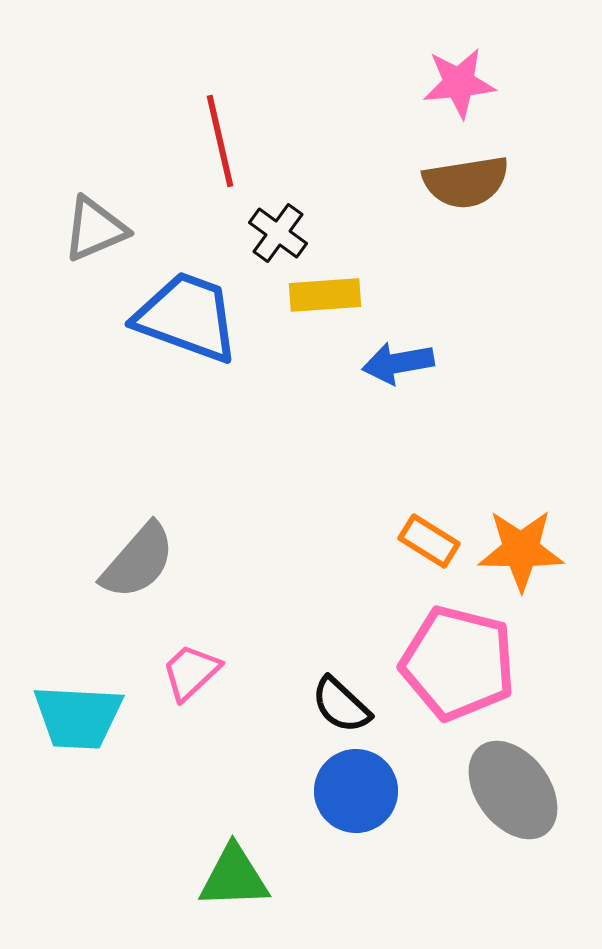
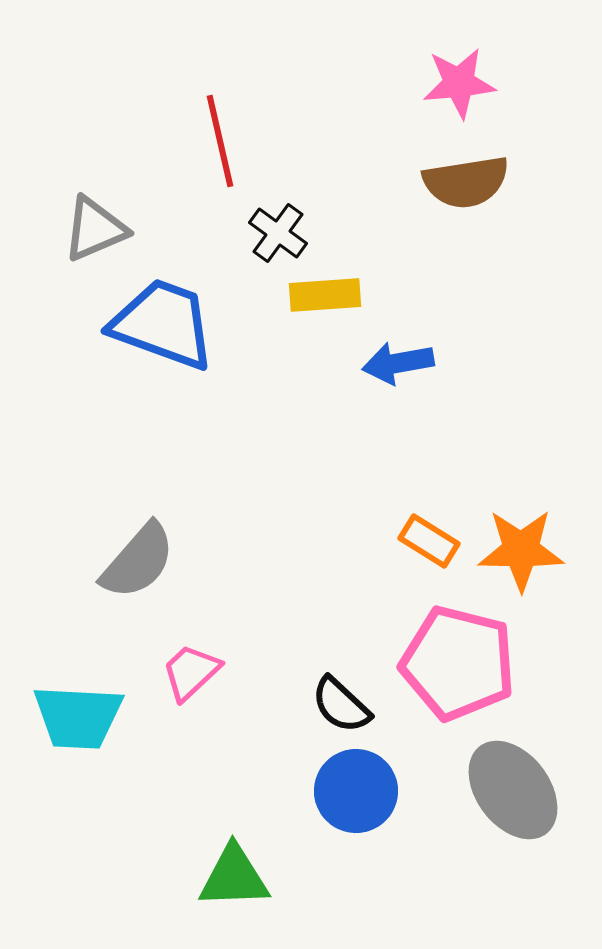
blue trapezoid: moved 24 px left, 7 px down
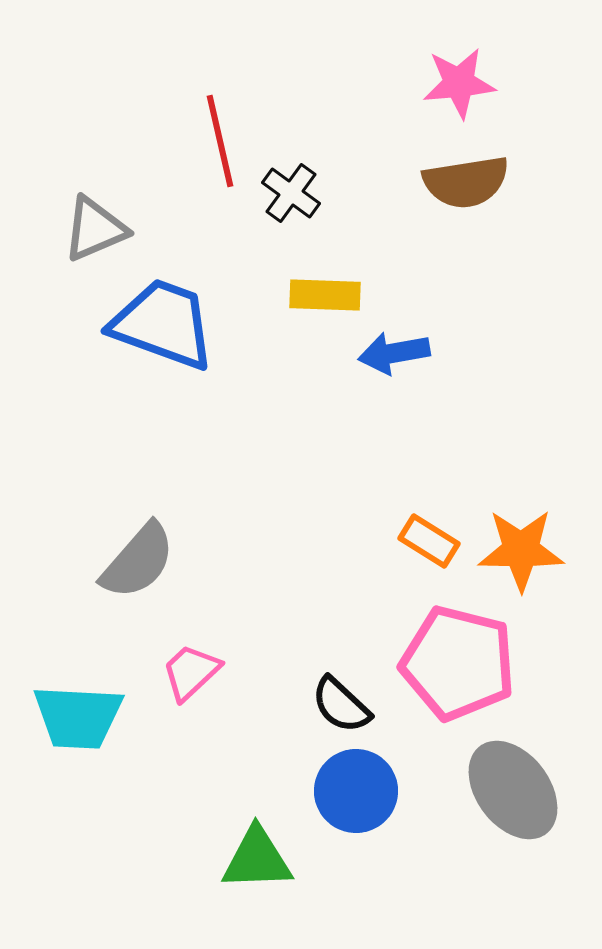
black cross: moved 13 px right, 40 px up
yellow rectangle: rotated 6 degrees clockwise
blue arrow: moved 4 px left, 10 px up
green triangle: moved 23 px right, 18 px up
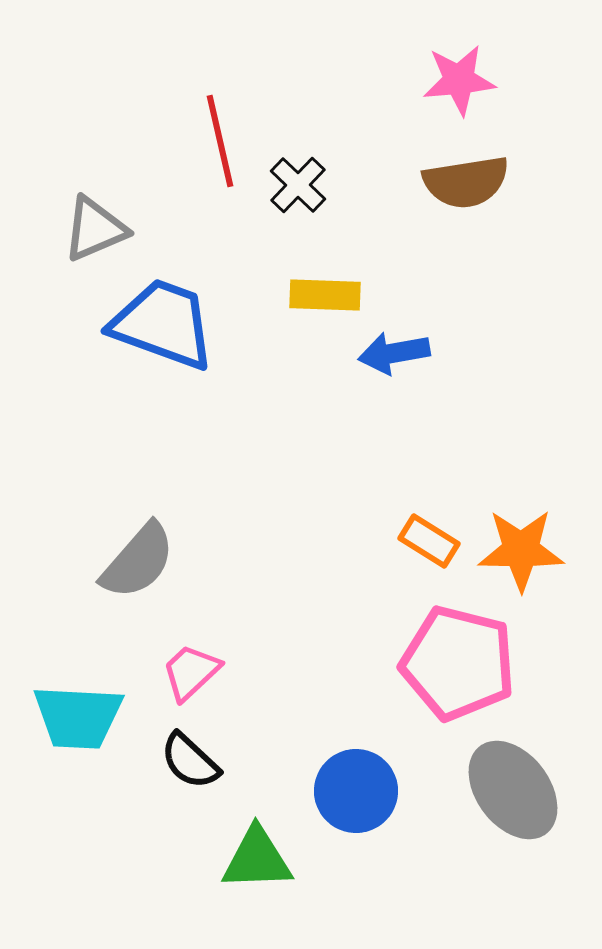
pink star: moved 3 px up
black cross: moved 7 px right, 8 px up; rotated 8 degrees clockwise
black semicircle: moved 151 px left, 56 px down
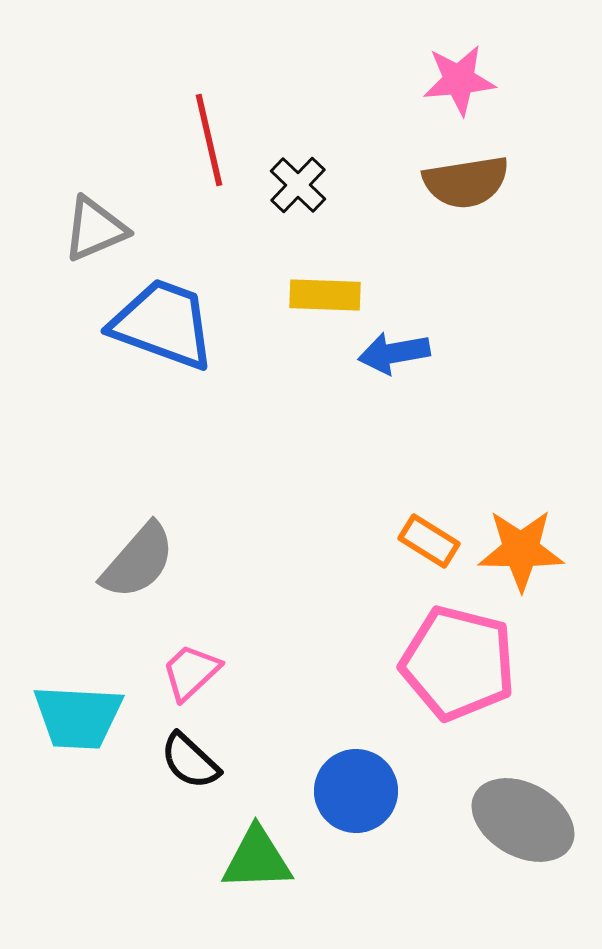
red line: moved 11 px left, 1 px up
gray ellipse: moved 10 px right, 30 px down; rotated 24 degrees counterclockwise
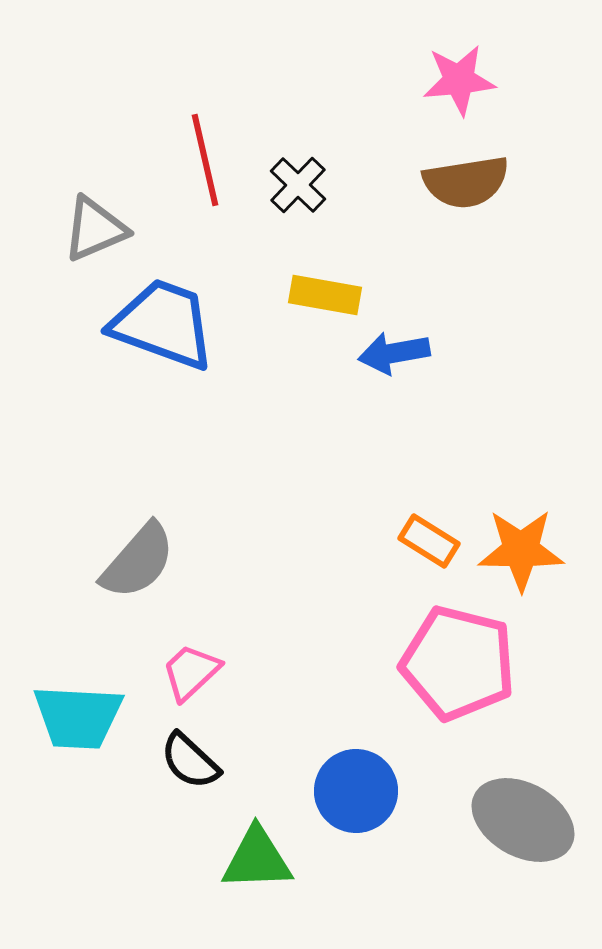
red line: moved 4 px left, 20 px down
yellow rectangle: rotated 8 degrees clockwise
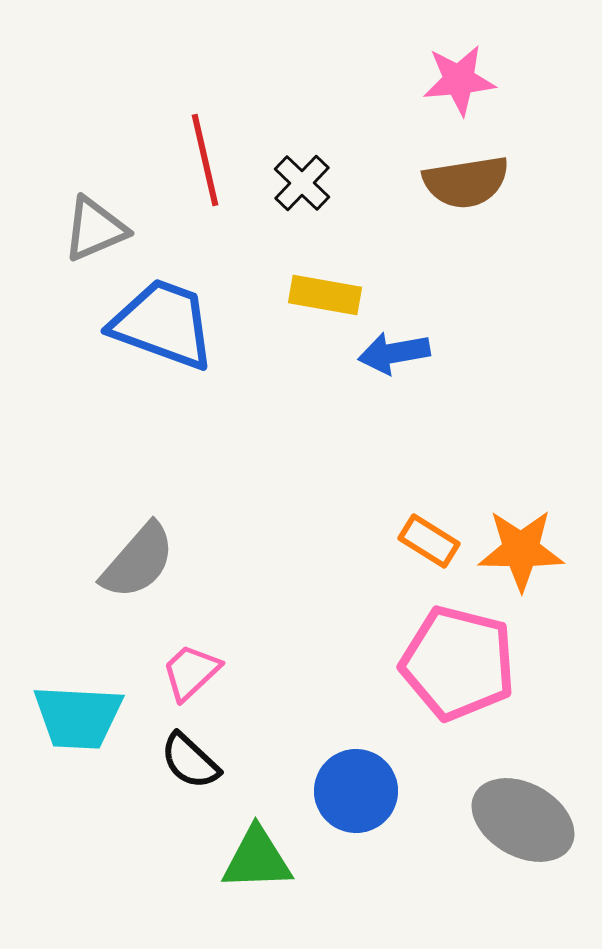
black cross: moved 4 px right, 2 px up
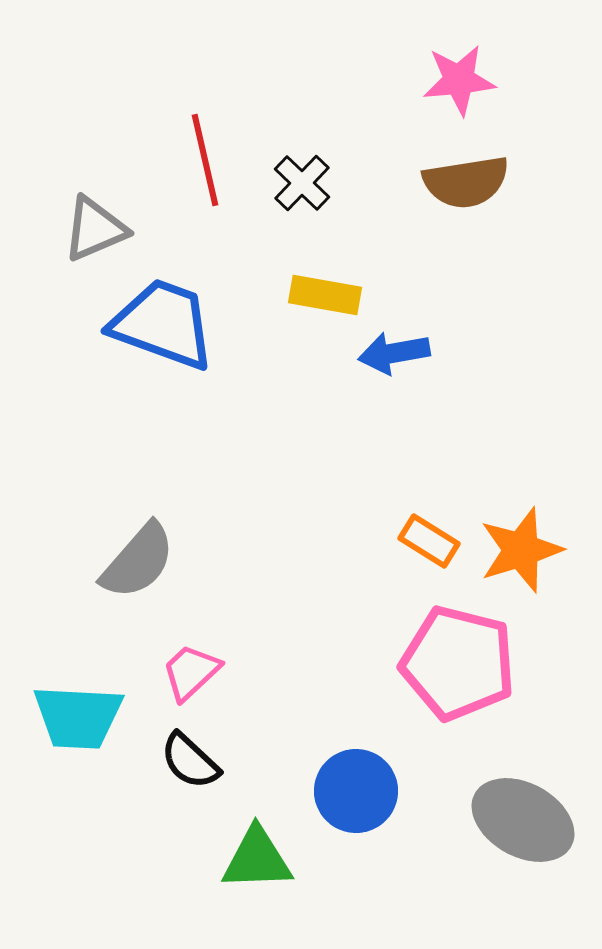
orange star: rotated 18 degrees counterclockwise
